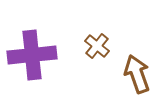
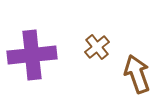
brown cross: moved 1 px down; rotated 10 degrees clockwise
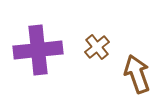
purple cross: moved 6 px right, 5 px up
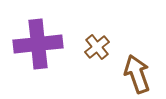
purple cross: moved 6 px up
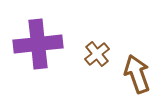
brown cross: moved 7 px down
